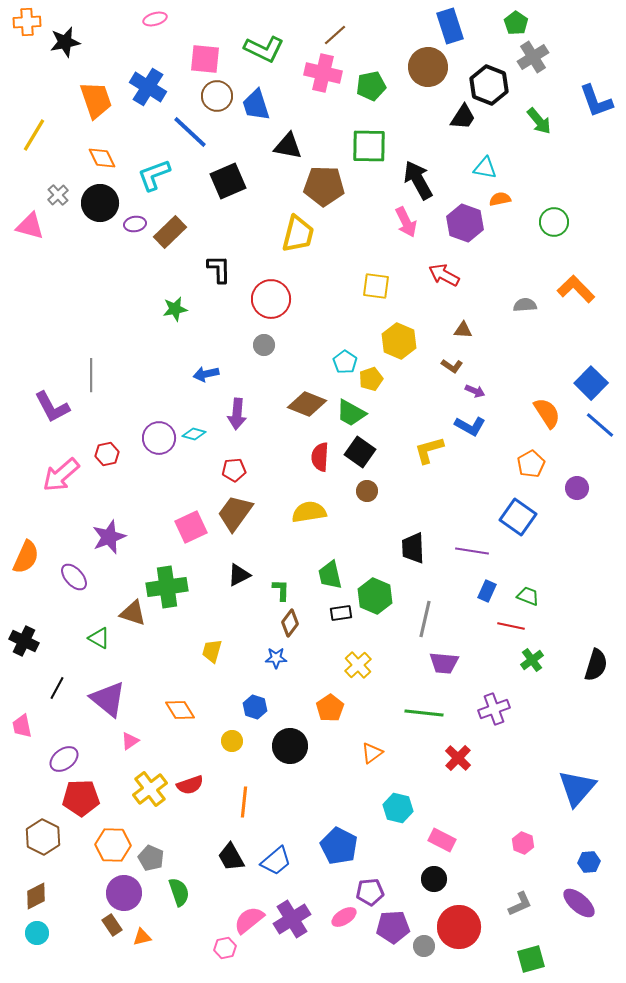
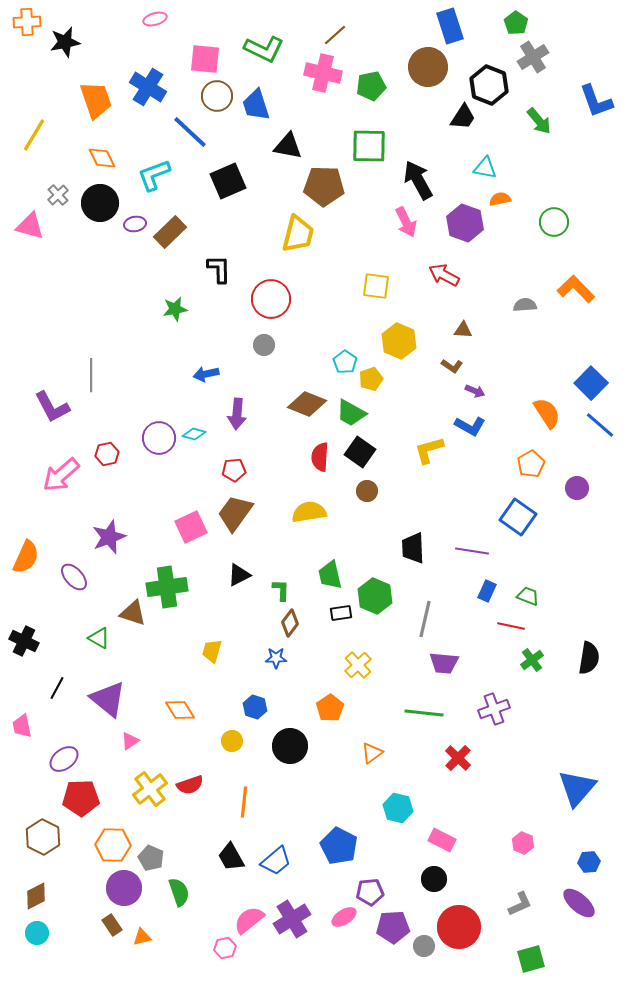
black semicircle at (596, 665): moved 7 px left, 7 px up; rotated 8 degrees counterclockwise
purple circle at (124, 893): moved 5 px up
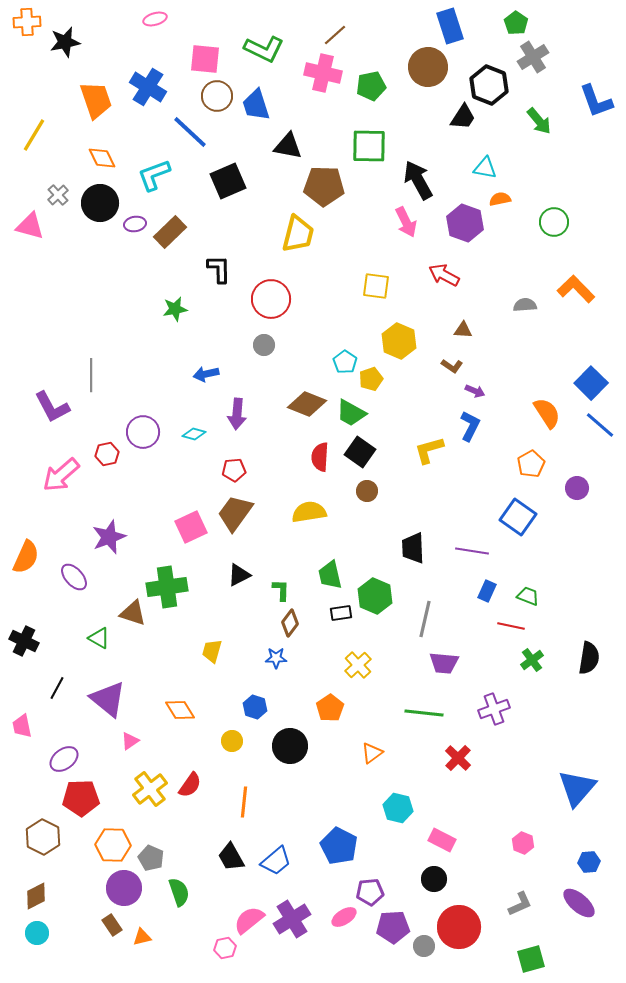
blue L-shape at (470, 426): rotated 92 degrees counterclockwise
purple circle at (159, 438): moved 16 px left, 6 px up
red semicircle at (190, 785): rotated 36 degrees counterclockwise
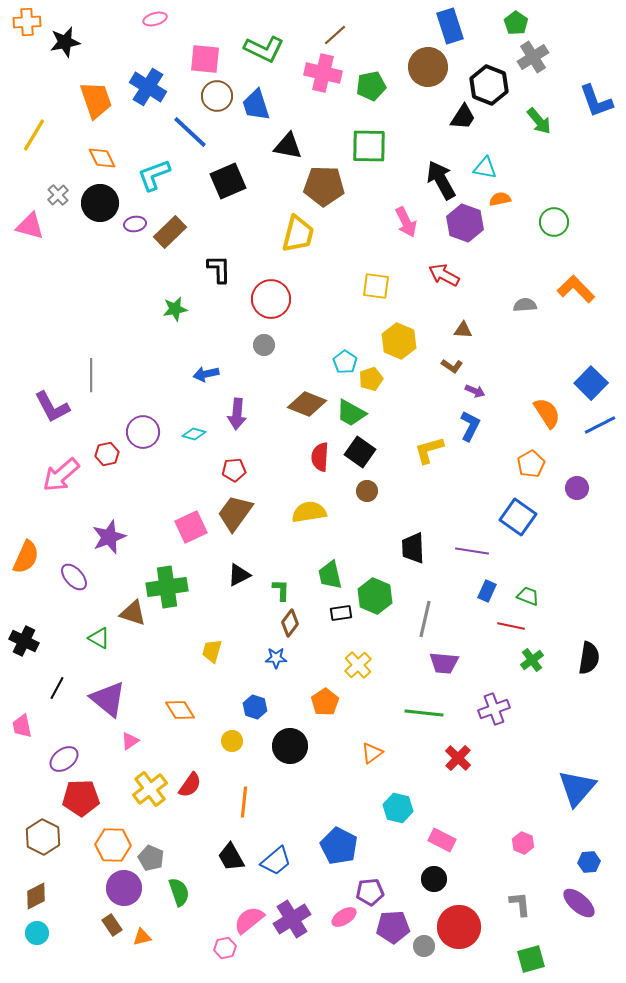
black arrow at (418, 180): moved 23 px right
blue line at (600, 425): rotated 68 degrees counterclockwise
orange pentagon at (330, 708): moved 5 px left, 6 px up
gray L-shape at (520, 904): rotated 72 degrees counterclockwise
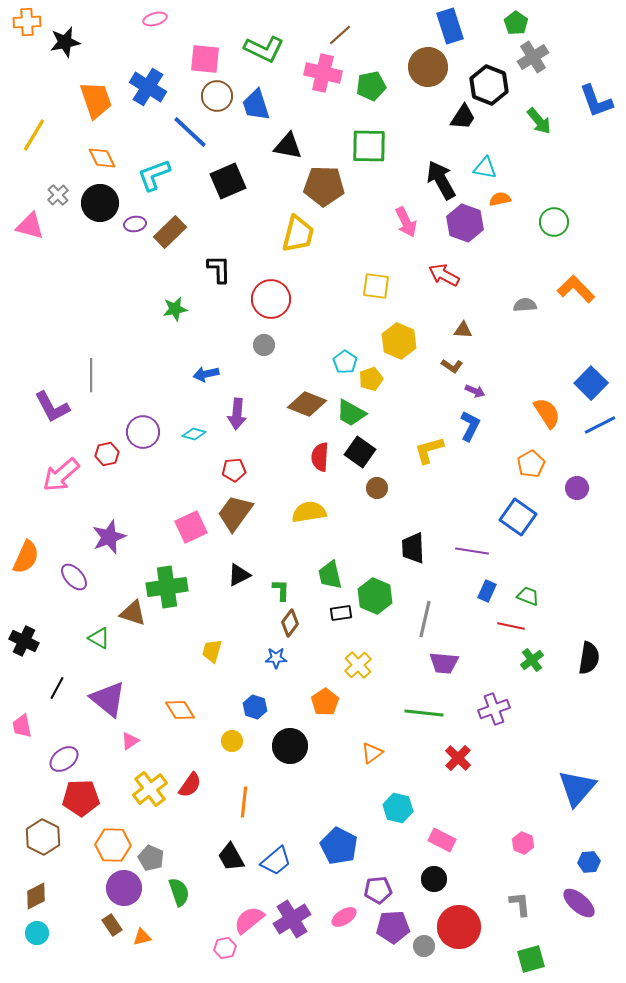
brown line at (335, 35): moved 5 px right
brown circle at (367, 491): moved 10 px right, 3 px up
purple pentagon at (370, 892): moved 8 px right, 2 px up
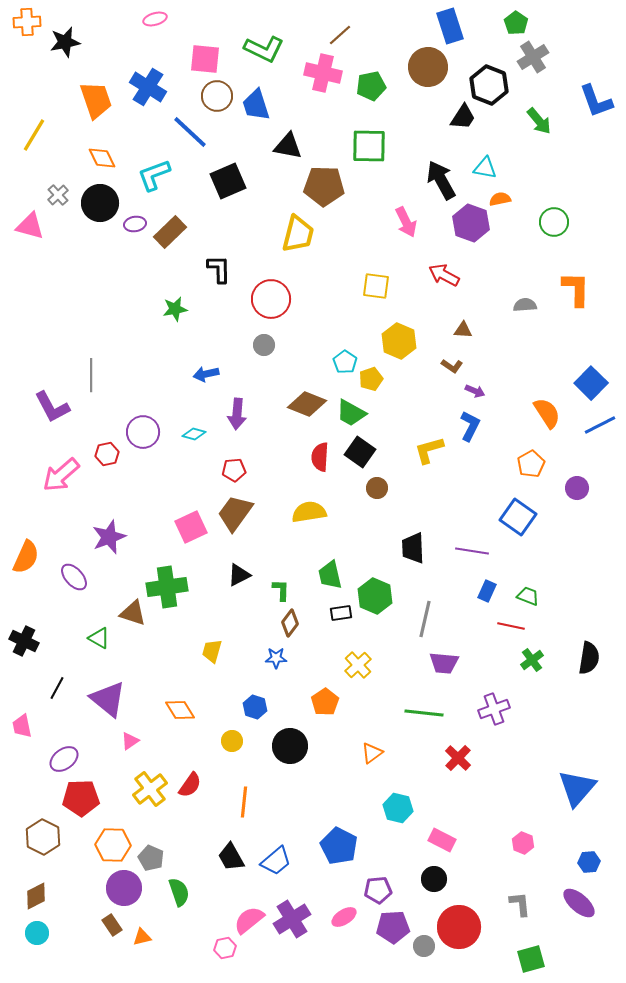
purple hexagon at (465, 223): moved 6 px right
orange L-shape at (576, 289): rotated 45 degrees clockwise
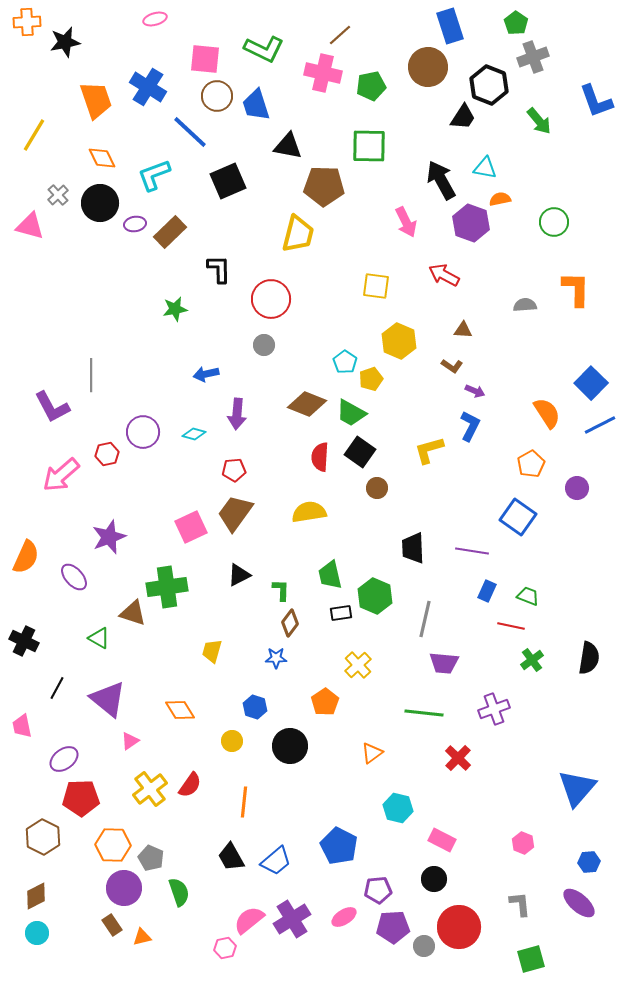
gray cross at (533, 57): rotated 12 degrees clockwise
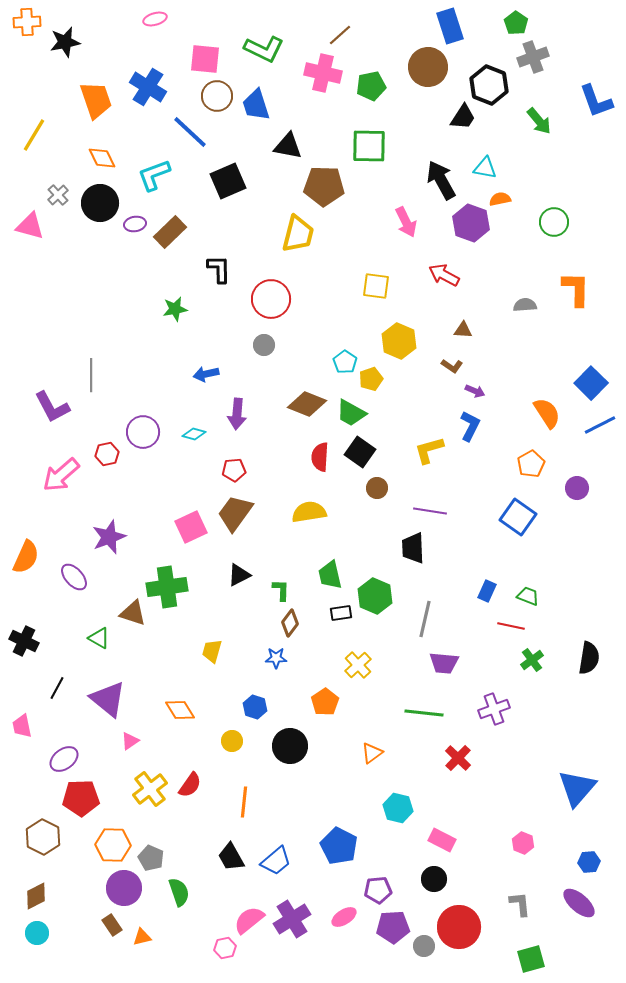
purple line at (472, 551): moved 42 px left, 40 px up
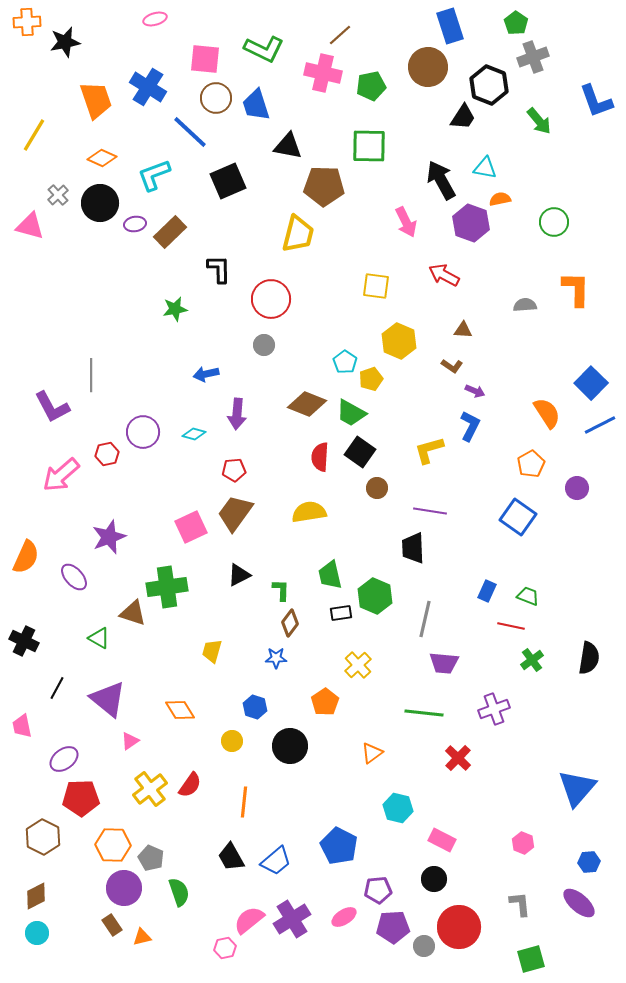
brown circle at (217, 96): moved 1 px left, 2 px down
orange diamond at (102, 158): rotated 40 degrees counterclockwise
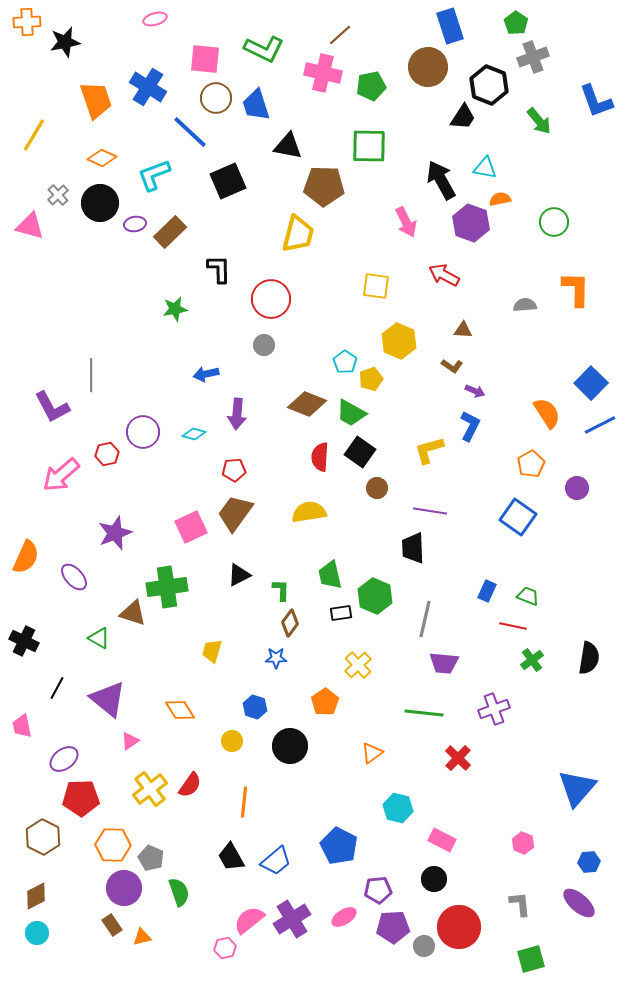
purple star at (109, 537): moved 6 px right, 4 px up
red line at (511, 626): moved 2 px right
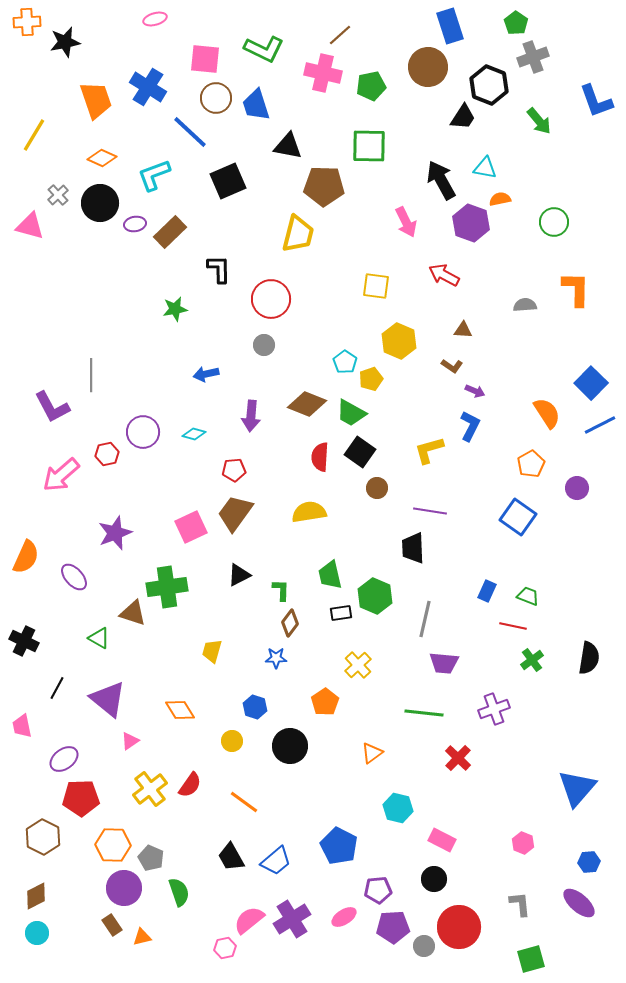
purple arrow at (237, 414): moved 14 px right, 2 px down
orange line at (244, 802): rotated 60 degrees counterclockwise
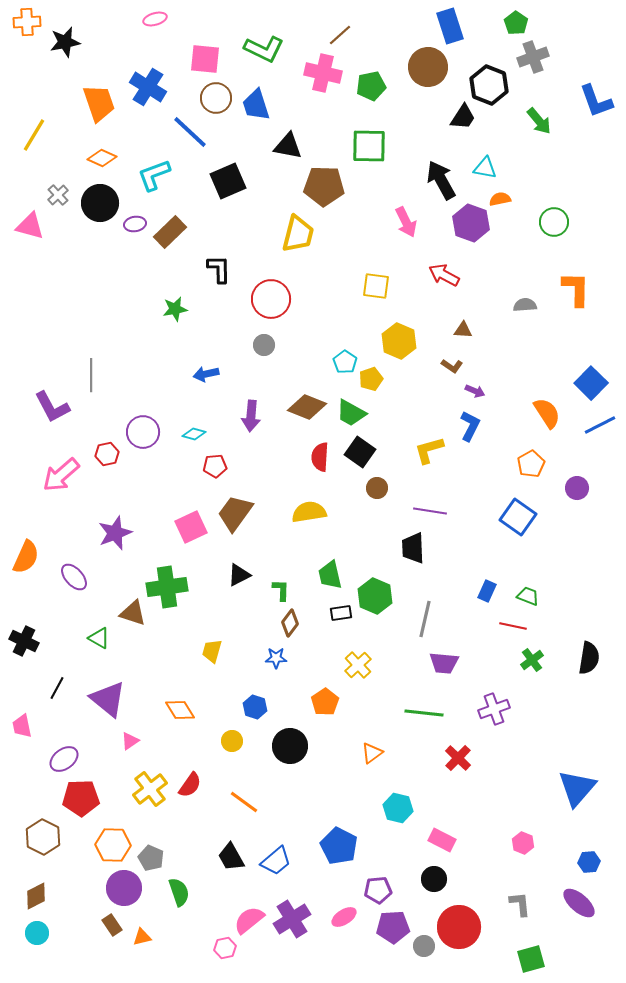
orange trapezoid at (96, 100): moved 3 px right, 3 px down
brown diamond at (307, 404): moved 3 px down
red pentagon at (234, 470): moved 19 px left, 4 px up
